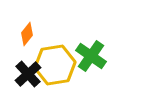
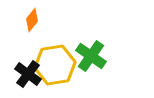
orange diamond: moved 5 px right, 14 px up
black cross: rotated 12 degrees counterclockwise
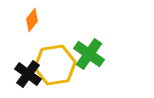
green cross: moved 2 px left, 2 px up
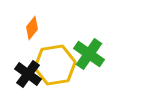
orange diamond: moved 8 px down
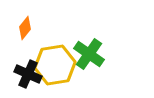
orange diamond: moved 7 px left
black cross: rotated 12 degrees counterclockwise
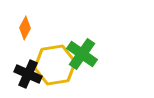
orange diamond: rotated 10 degrees counterclockwise
green cross: moved 7 px left
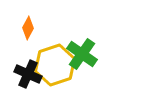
orange diamond: moved 3 px right
yellow hexagon: rotated 9 degrees counterclockwise
